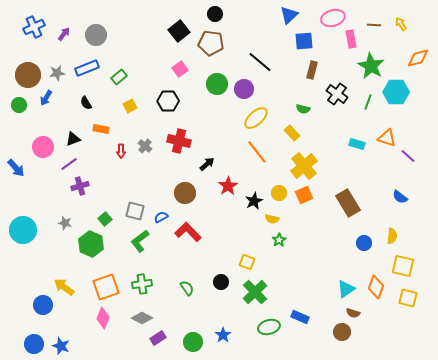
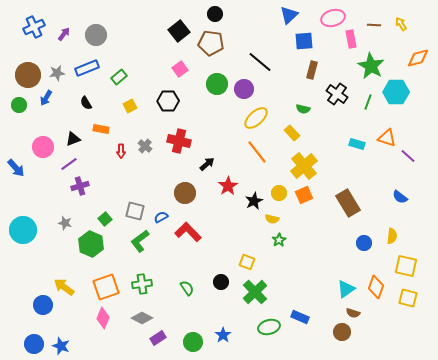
yellow square at (403, 266): moved 3 px right
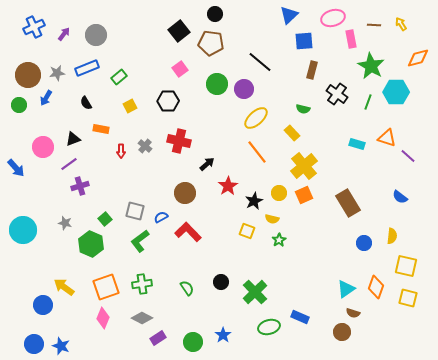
yellow square at (247, 262): moved 31 px up
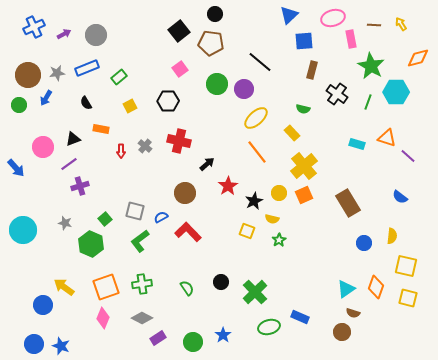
purple arrow at (64, 34): rotated 24 degrees clockwise
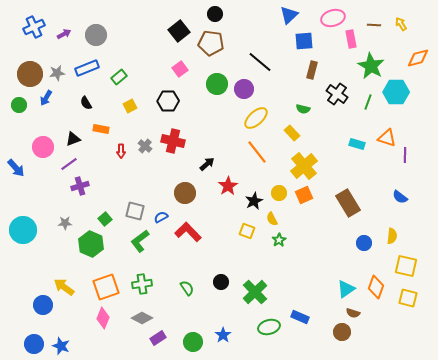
brown circle at (28, 75): moved 2 px right, 1 px up
red cross at (179, 141): moved 6 px left
purple line at (408, 156): moved 3 px left, 1 px up; rotated 49 degrees clockwise
yellow semicircle at (272, 219): rotated 48 degrees clockwise
gray star at (65, 223): rotated 16 degrees counterclockwise
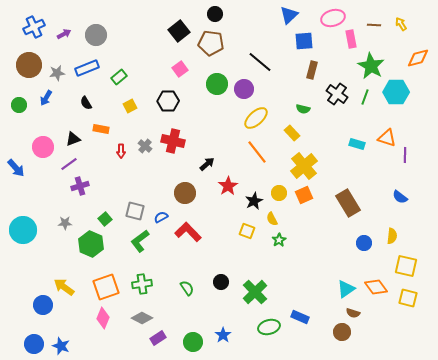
brown circle at (30, 74): moved 1 px left, 9 px up
green line at (368, 102): moved 3 px left, 5 px up
orange diamond at (376, 287): rotated 55 degrees counterclockwise
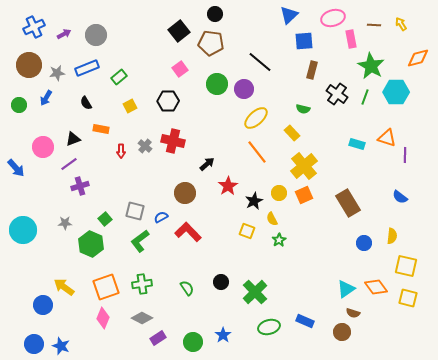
blue rectangle at (300, 317): moved 5 px right, 4 px down
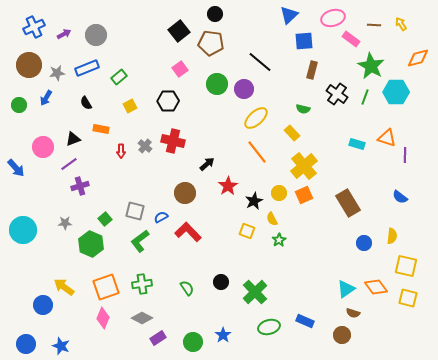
pink rectangle at (351, 39): rotated 42 degrees counterclockwise
brown circle at (342, 332): moved 3 px down
blue circle at (34, 344): moved 8 px left
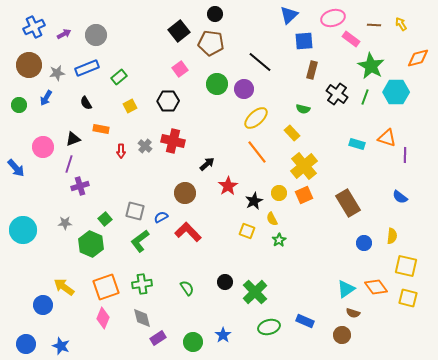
purple line at (69, 164): rotated 36 degrees counterclockwise
black circle at (221, 282): moved 4 px right
gray diamond at (142, 318): rotated 50 degrees clockwise
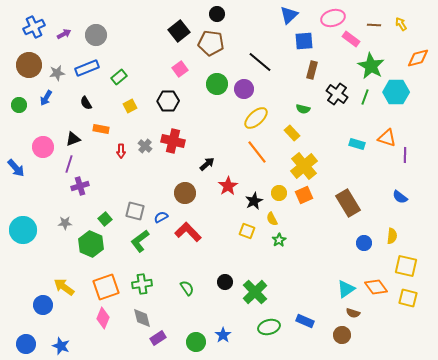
black circle at (215, 14): moved 2 px right
green circle at (193, 342): moved 3 px right
